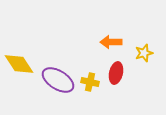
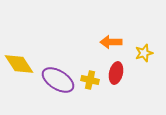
yellow cross: moved 2 px up
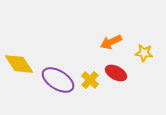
orange arrow: rotated 25 degrees counterclockwise
yellow star: rotated 24 degrees clockwise
red ellipse: rotated 75 degrees counterclockwise
yellow cross: rotated 30 degrees clockwise
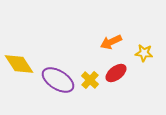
red ellipse: rotated 65 degrees counterclockwise
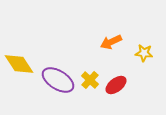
red ellipse: moved 12 px down
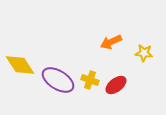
yellow diamond: moved 1 px right, 1 px down
yellow cross: rotated 24 degrees counterclockwise
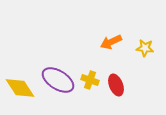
yellow star: moved 1 px right, 5 px up
yellow diamond: moved 23 px down
red ellipse: rotated 75 degrees counterclockwise
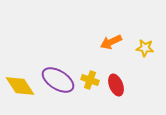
yellow diamond: moved 2 px up
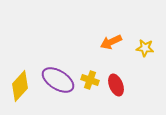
yellow diamond: rotated 76 degrees clockwise
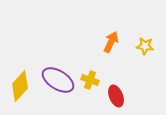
orange arrow: rotated 140 degrees clockwise
yellow star: moved 2 px up
red ellipse: moved 11 px down
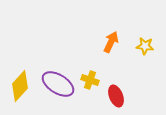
purple ellipse: moved 4 px down
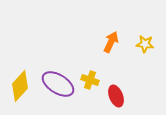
yellow star: moved 2 px up
